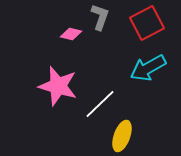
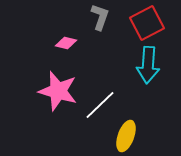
pink diamond: moved 5 px left, 9 px down
cyan arrow: moved 3 px up; rotated 57 degrees counterclockwise
pink star: moved 5 px down
white line: moved 1 px down
yellow ellipse: moved 4 px right
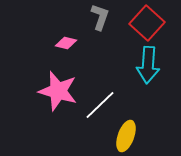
red square: rotated 20 degrees counterclockwise
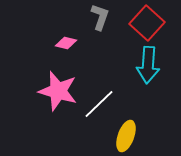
white line: moved 1 px left, 1 px up
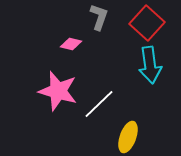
gray L-shape: moved 1 px left
pink diamond: moved 5 px right, 1 px down
cyan arrow: moved 2 px right; rotated 12 degrees counterclockwise
yellow ellipse: moved 2 px right, 1 px down
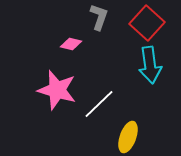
pink star: moved 1 px left, 1 px up
